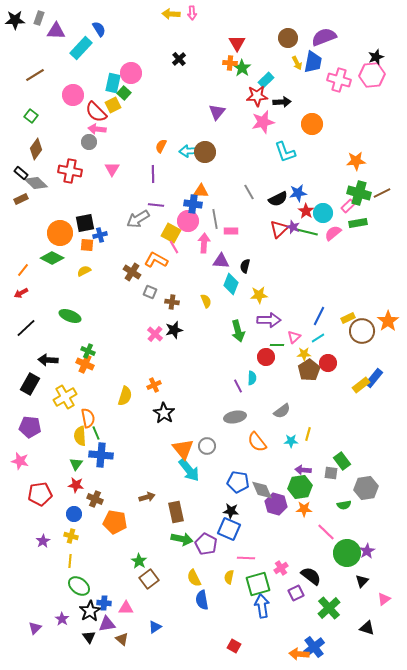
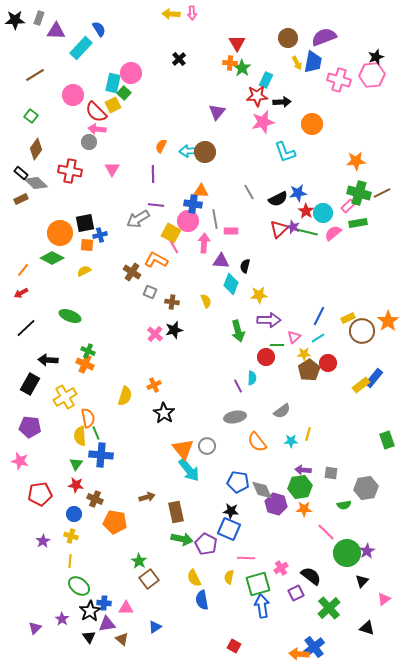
cyan rectangle at (266, 80): rotated 21 degrees counterclockwise
green rectangle at (342, 461): moved 45 px right, 21 px up; rotated 18 degrees clockwise
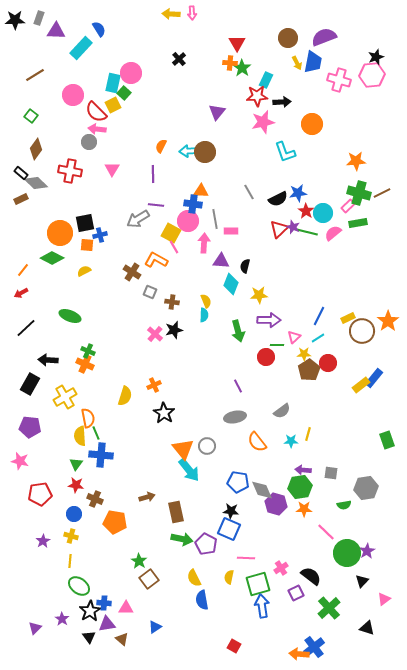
cyan semicircle at (252, 378): moved 48 px left, 63 px up
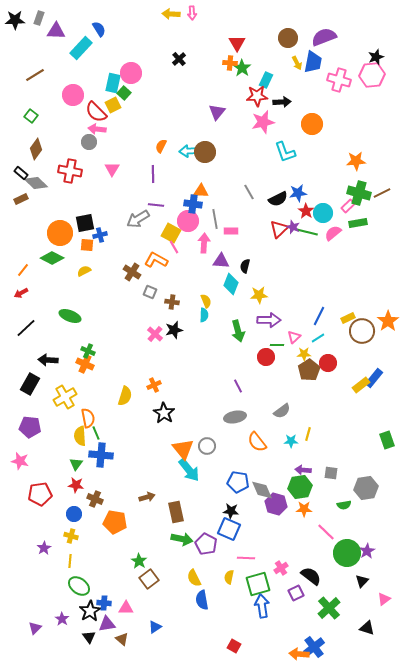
purple star at (43, 541): moved 1 px right, 7 px down
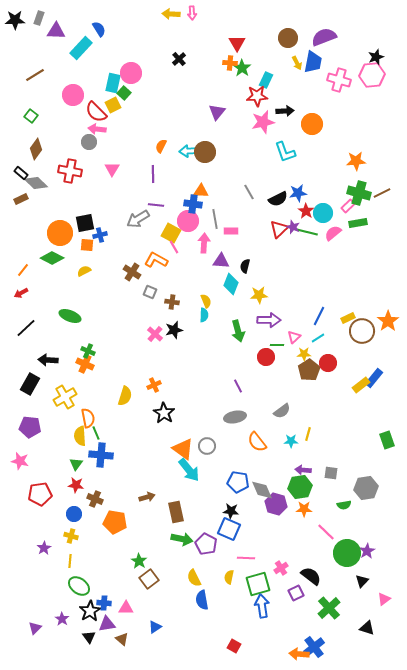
black arrow at (282, 102): moved 3 px right, 9 px down
orange triangle at (183, 449): rotated 15 degrees counterclockwise
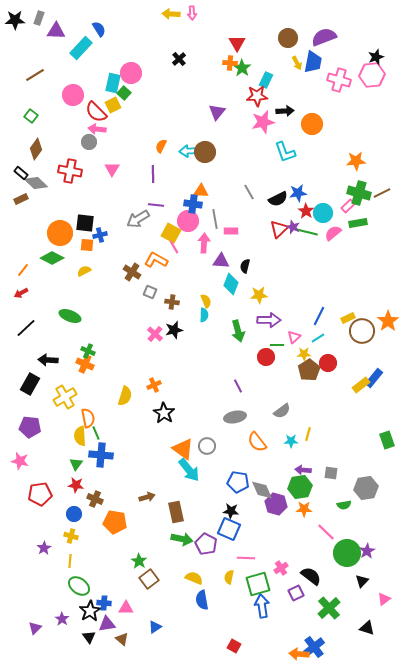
black square at (85, 223): rotated 18 degrees clockwise
yellow semicircle at (194, 578): rotated 138 degrees clockwise
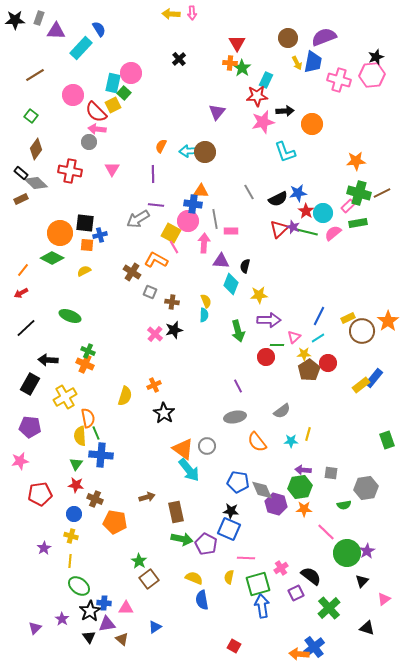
pink star at (20, 461): rotated 24 degrees counterclockwise
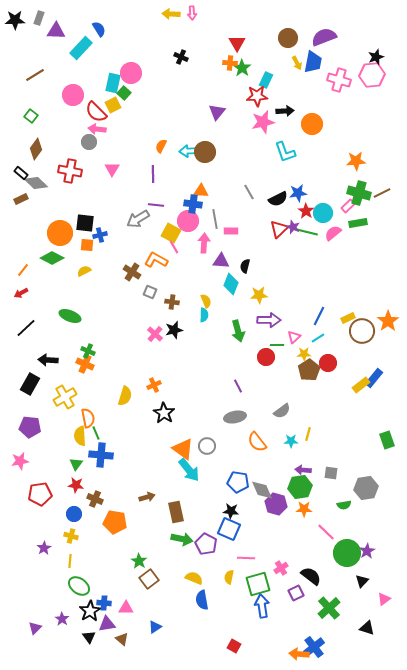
black cross at (179, 59): moved 2 px right, 2 px up; rotated 24 degrees counterclockwise
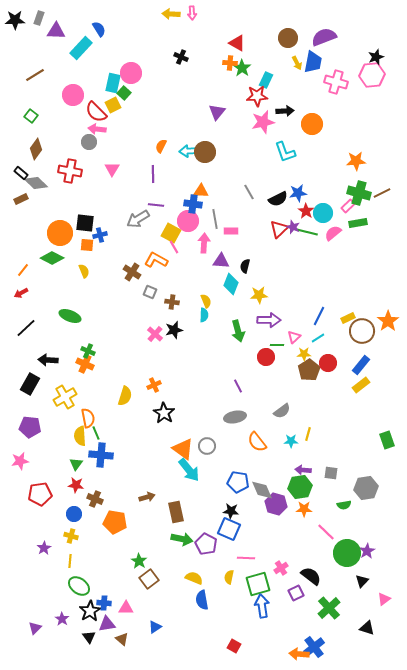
red triangle at (237, 43): rotated 30 degrees counterclockwise
pink cross at (339, 80): moved 3 px left, 2 px down
yellow semicircle at (84, 271): rotated 96 degrees clockwise
blue rectangle at (374, 378): moved 13 px left, 13 px up
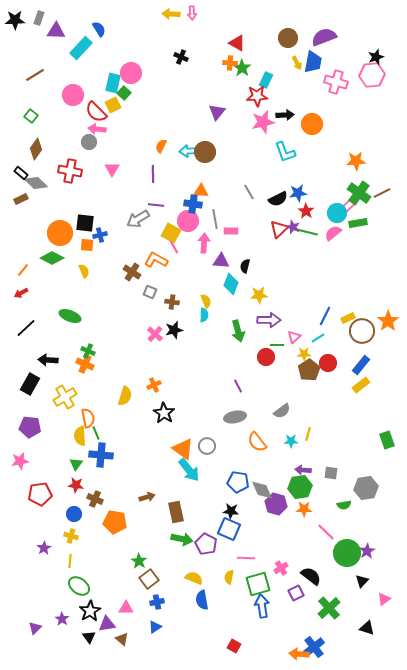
black arrow at (285, 111): moved 4 px down
green cross at (359, 193): rotated 20 degrees clockwise
cyan circle at (323, 213): moved 14 px right
blue line at (319, 316): moved 6 px right
blue cross at (104, 603): moved 53 px right, 1 px up; rotated 16 degrees counterclockwise
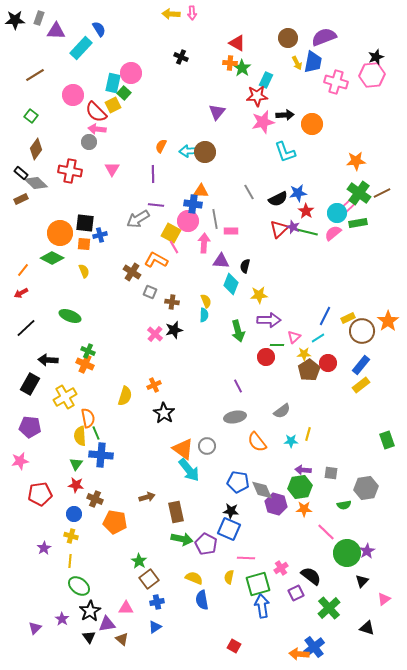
orange square at (87, 245): moved 3 px left, 1 px up
